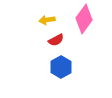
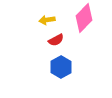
pink diamond: moved 1 px up; rotated 8 degrees clockwise
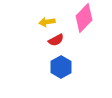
yellow arrow: moved 2 px down
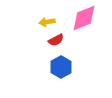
pink diamond: rotated 24 degrees clockwise
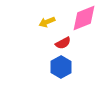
yellow arrow: rotated 14 degrees counterclockwise
red semicircle: moved 7 px right, 3 px down
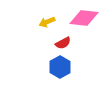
pink diamond: rotated 28 degrees clockwise
blue hexagon: moved 1 px left
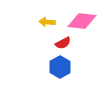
pink diamond: moved 2 px left, 3 px down
yellow arrow: rotated 28 degrees clockwise
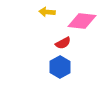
yellow arrow: moved 10 px up
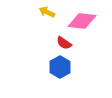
yellow arrow: rotated 21 degrees clockwise
red semicircle: moved 1 px right; rotated 63 degrees clockwise
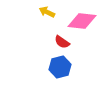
red semicircle: moved 2 px left, 1 px up
blue hexagon: rotated 15 degrees clockwise
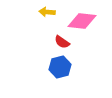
yellow arrow: rotated 21 degrees counterclockwise
